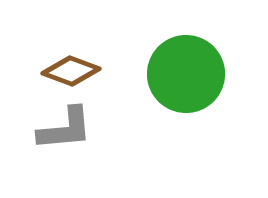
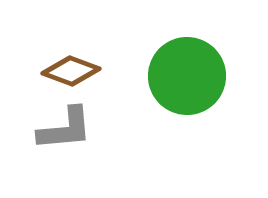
green circle: moved 1 px right, 2 px down
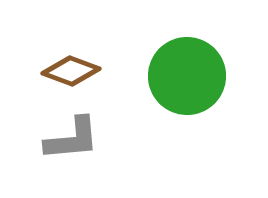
gray L-shape: moved 7 px right, 10 px down
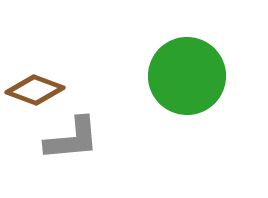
brown diamond: moved 36 px left, 19 px down
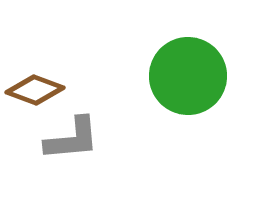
green circle: moved 1 px right
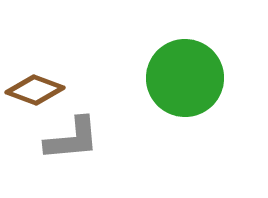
green circle: moved 3 px left, 2 px down
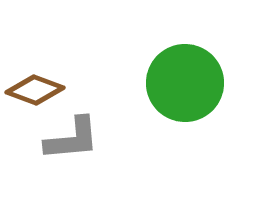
green circle: moved 5 px down
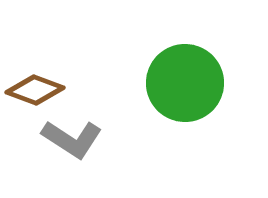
gray L-shape: rotated 38 degrees clockwise
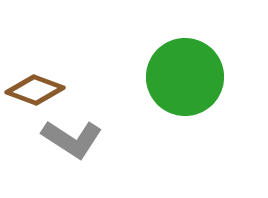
green circle: moved 6 px up
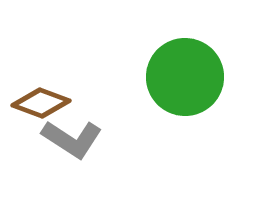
brown diamond: moved 6 px right, 13 px down
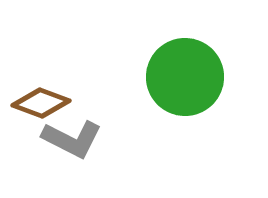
gray L-shape: rotated 6 degrees counterclockwise
